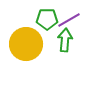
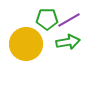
green arrow: moved 3 px right, 2 px down; rotated 75 degrees clockwise
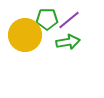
purple line: rotated 10 degrees counterclockwise
yellow circle: moved 1 px left, 9 px up
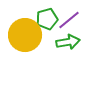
green pentagon: rotated 15 degrees counterclockwise
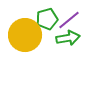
green arrow: moved 4 px up
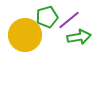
green pentagon: moved 2 px up
green arrow: moved 11 px right, 1 px up
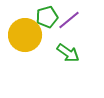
green arrow: moved 11 px left, 16 px down; rotated 45 degrees clockwise
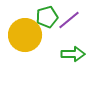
green arrow: moved 5 px right, 1 px down; rotated 35 degrees counterclockwise
